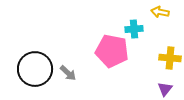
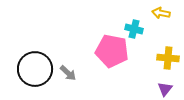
yellow arrow: moved 1 px right, 1 px down
cyan cross: rotated 18 degrees clockwise
yellow cross: moved 2 px left
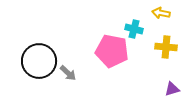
yellow cross: moved 2 px left, 11 px up
black circle: moved 4 px right, 8 px up
purple triangle: moved 7 px right; rotated 35 degrees clockwise
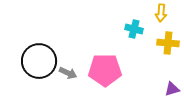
yellow arrow: rotated 96 degrees counterclockwise
yellow cross: moved 2 px right, 4 px up
pink pentagon: moved 7 px left, 19 px down; rotated 12 degrees counterclockwise
gray arrow: rotated 18 degrees counterclockwise
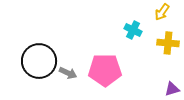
yellow arrow: moved 1 px right, 1 px up; rotated 30 degrees clockwise
cyan cross: moved 1 px left, 1 px down; rotated 12 degrees clockwise
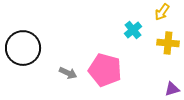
cyan cross: rotated 24 degrees clockwise
black circle: moved 16 px left, 13 px up
pink pentagon: rotated 16 degrees clockwise
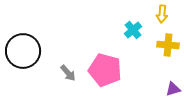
yellow arrow: moved 2 px down; rotated 30 degrees counterclockwise
yellow cross: moved 2 px down
black circle: moved 3 px down
gray arrow: rotated 24 degrees clockwise
purple triangle: moved 1 px right
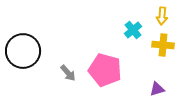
yellow arrow: moved 2 px down
yellow cross: moved 5 px left
purple triangle: moved 16 px left
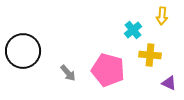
yellow cross: moved 13 px left, 10 px down
pink pentagon: moved 3 px right
purple triangle: moved 12 px right, 6 px up; rotated 42 degrees clockwise
